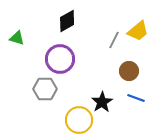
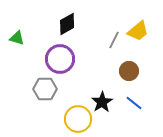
black diamond: moved 3 px down
blue line: moved 2 px left, 5 px down; rotated 18 degrees clockwise
yellow circle: moved 1 px left, 1 px up
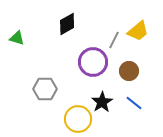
purple circle: moved 33 px right, 3 px down
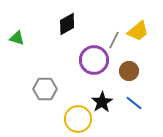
purple circle: moved 1 px right, 2 px up
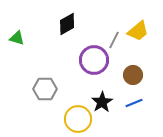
brown circle: moved 4 px right, 4 px down
blue line: rotated 60 degrees counterclockwise
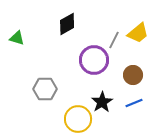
yellow trapezoid: moved 2 px down
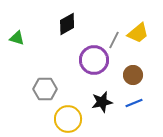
black star: rotated 20 degrees clockwise
yellow circle: moved 10 px left
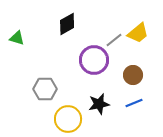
gray line: rotated 24 degrees clockwise
black star: moved 3 px left, 2 px down
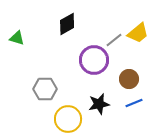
brown circle: moved 4 px left, 4 px down
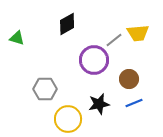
yellow trapezoid: rotated 35 degrees clockwise
